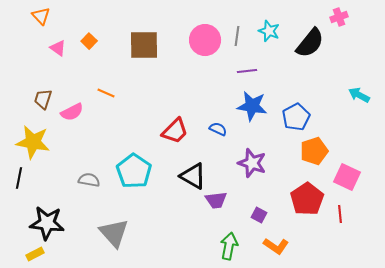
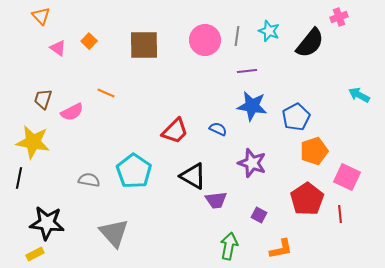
orange L-shape: moved 5 px right, 3 px down; rotated 45 degrees counterclockwise
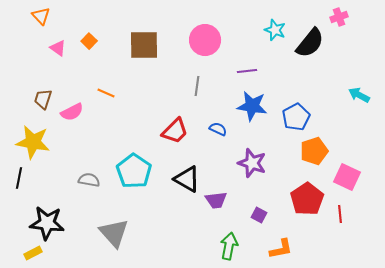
cyan star: moved 6 px right, 1 px up
gray line: moved 40 px left, 50 px down
black triangle: moved 6 px left, 3 px down
yellow rectangle: moved 2 px left, 1 px up
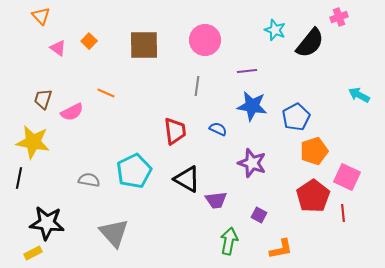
red trapezoid: rotated 52 degrees counterclockwise
cyan pentagon: rotated 12 degrees clockwise
red pentagon: moved 6 px right, 3 px up
red line: moved 3 px right, 1 px up
green arrow: moved 5 px up
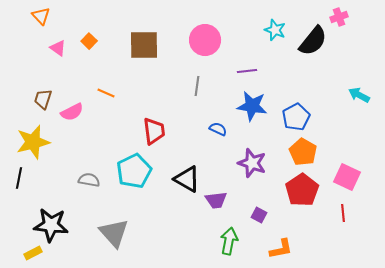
black semicircle: moved 3 px right, 2 px up
red trapezoid: moved 21 px left
yellow star: rotated 24 degrees counterclockwise
orange pentagon: moved 11 px left, 1 px down; rotated 24 degrees counterclockwise
red pentagon: moved 11 px left, 6 px up
black star: moved 4 px right, 2 px down
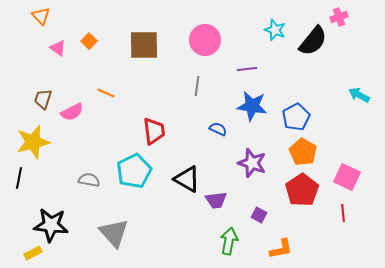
purple line: moved 2 px up
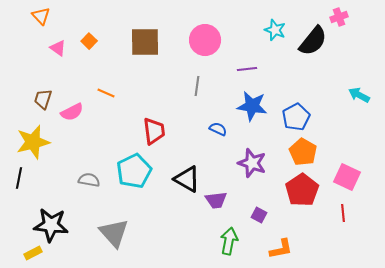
brown square: moved 1 px right, 3 px up
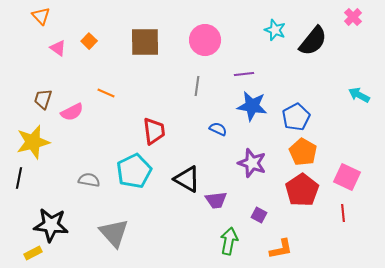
pink cross: moved 14 px right; rotated 24 degrees counterclockwise
purple line: moved 3 px left, 5 px down
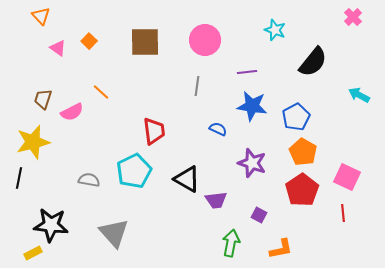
black semicircle: moved 21 px down
purple line: moved 3 px right, 2 px up
orange line: moved 5 px left, 1 px up; rotated 18 degrees clockwise
green arrow: moved 2 px right, 2 px down
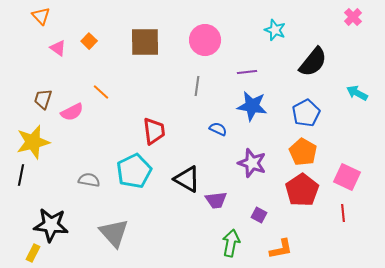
cyan arrow: moved 2 px left, 2 px up
blue pentagon: moved 10 px right, 4 px up
black line: moved 2 px right, 3 px up
yellow rectangle: rotated 36 degrees counterclockwise
